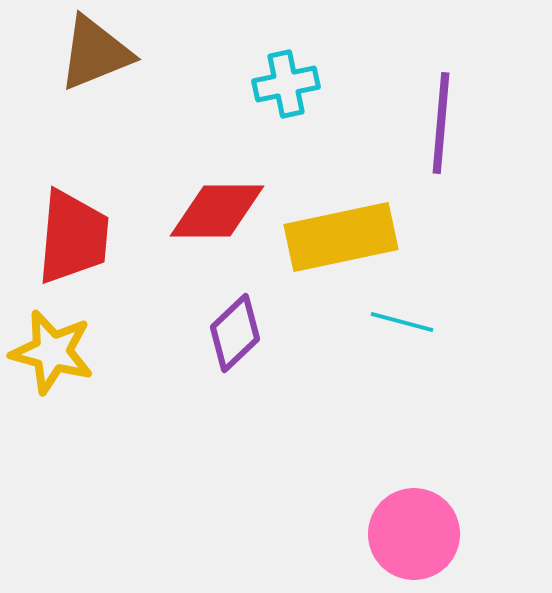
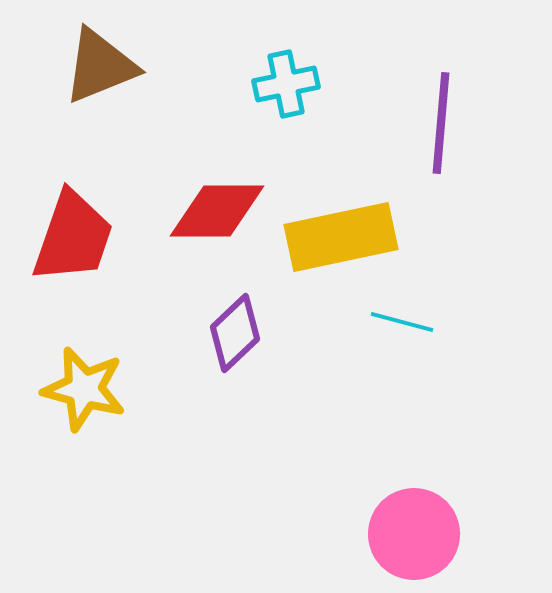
brown triangle: moved 5 px right, 13 px down
red trapezoid: rotated 14 degrees clockwise
yellow star: moved 32 px right, 37 px down
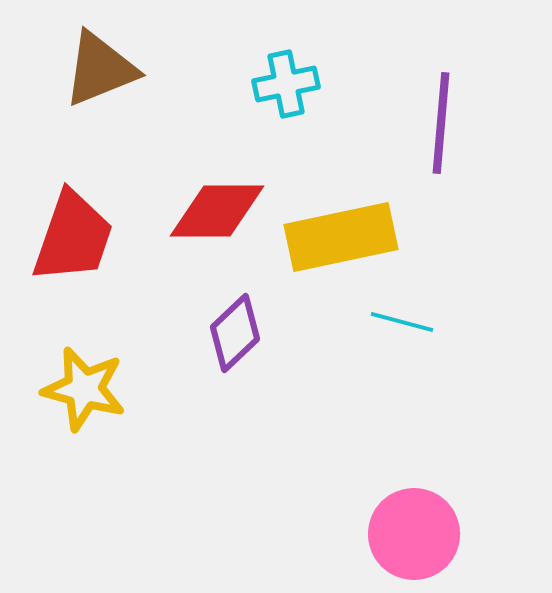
brown triangle: moved 3 px down
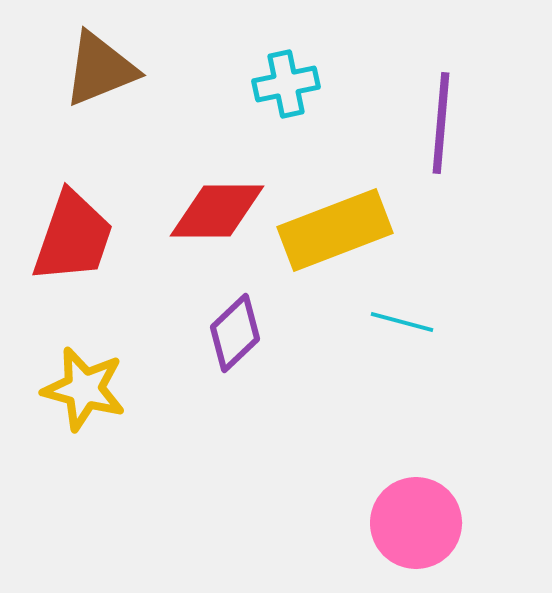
yellow rectangle: moved 6 px left, 7 px up; rotated 9 degrees counterclockwise
pink circle: moved 2 px right, 11 px up
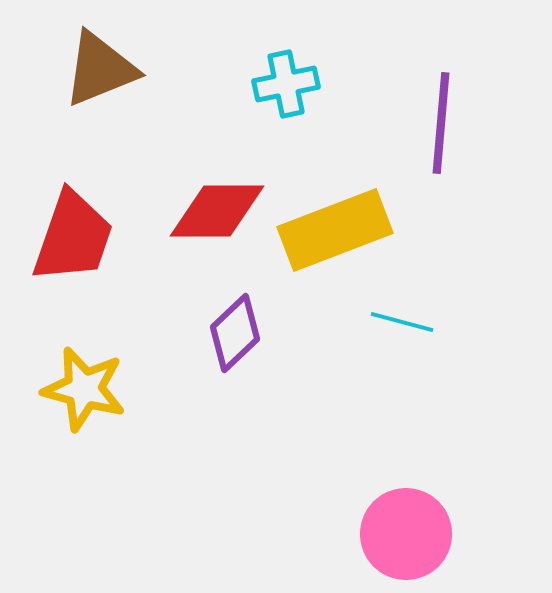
pink circle: moved 10 px left, 11 px down
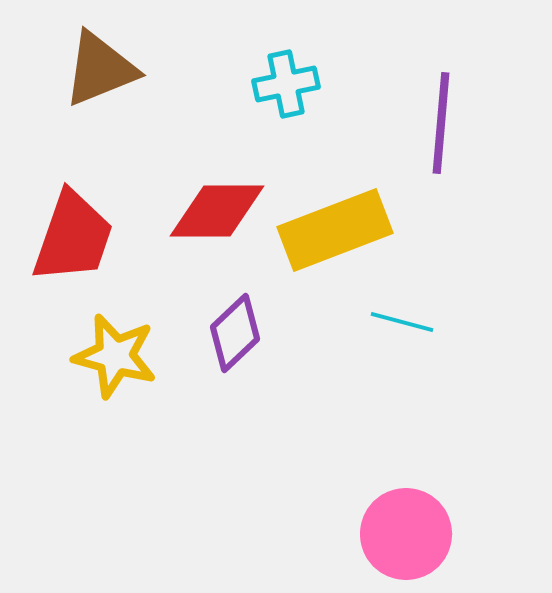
yellow star: moved 31 px right, 33 px up
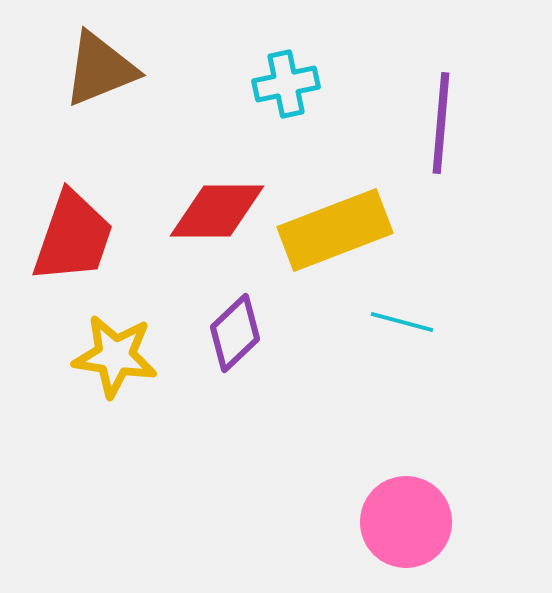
yellow star: rotated 6 degrees counterclockwise
pink circle: moved 12 px up
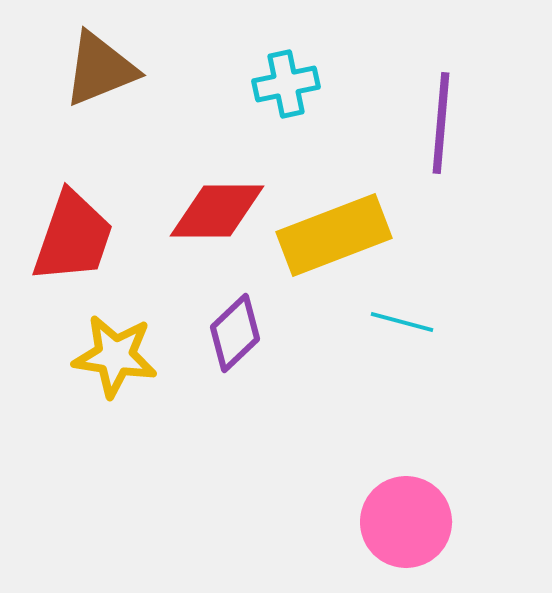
yellow rectangle: moved 1 px left, 5 px down
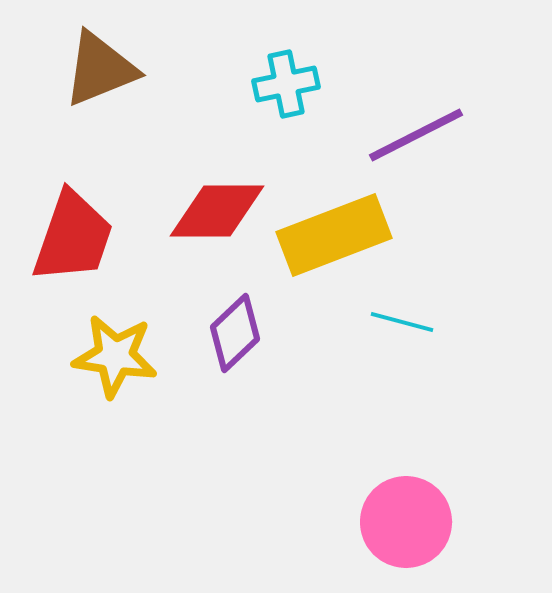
purple line: moved 25 px left, 12 px down; rotated 58 degrees clockwise
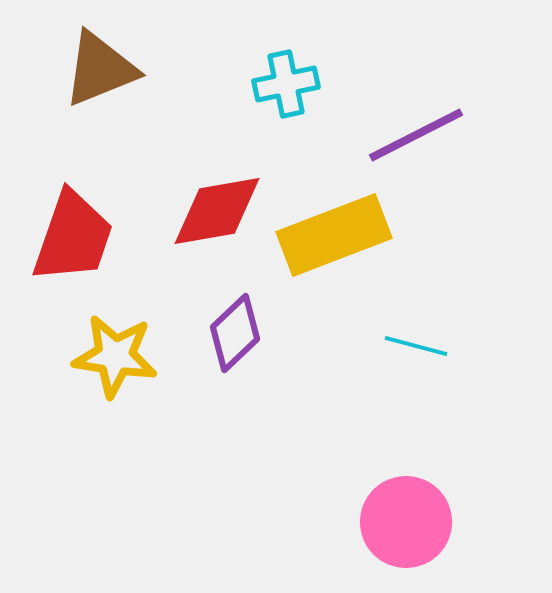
red diamond: rotated 10 degrees counterclockwise
cyan line: moved 14 px right, 24 px down
